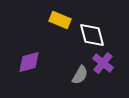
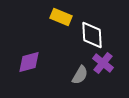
yellow rectangle: moved 1 px right, 3 px up
white diamond: rotated 12 degrees clockwise
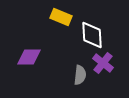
purple diamond: moved 5 px up; rotated 15 degrees clockwise
gray semicircle: rotated 24 degrees counterclockwise
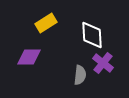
yellow rectangle: moved 15 px left, 6 px down; rotated 55 degrees counterclockwise
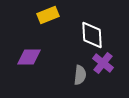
yellow rectangle: moved 2 px right, 8 px up; rotated 10 degrees clockwise
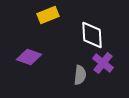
purple diamond: rotated 20 degrees clockwise
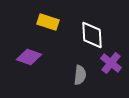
yellow rectangle: moved 7 px down; rotated 40 degrees clockwise
purple cross: moved 8 px right
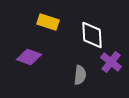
purple cross: moved 1 px up
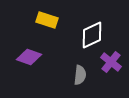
yellow rectangle: moved 1 px left, 2 px up
white diamond: rotated 68 degrees clockwise
